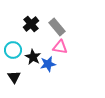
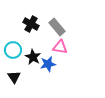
black cross: rotated 21 degrees counterclockwise
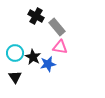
black cross: moved 5 px right, 8 px up
cyan circle: moved 2 px right, 3 px down
black triangle: moved 1 px right
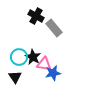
gray rectangle: moved 3 px left, 1 px down
pink triangle: moved 16 px left, 17 px down
cyan circle: moved 4 px right, 4 px down
blue star: moved 5 px right, 9 px down
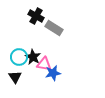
gray rectangle: rotated 18 degrees counterclockwise
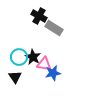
black cross: moved 3 px right
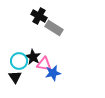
cyan circle: moved 4 px down
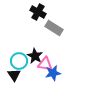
black cross: moved 1 px left, 4 px up
black star: moved 2 px right, 1 px up
pink triangle: moved 1 px right
black triangle: moved 1 px left, 2 px up
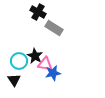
black triangle: moved 5 px down
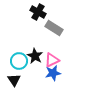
pink triangle: moved 7 px right, 4 px up; rotated 35 degrees counterclockwise
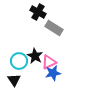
pink triangle: moved 3 px left, 2 px down
